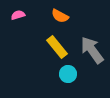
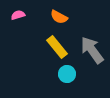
orange semicircle: moved 1 px left, 1 px down
cyan circle: moved 1 px left
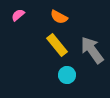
pink semicircle: rotated 24 degrees counterclockwise
yellow rectangle: moved 2 px up
cyan circle: moved 1 px down
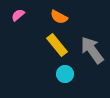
cyan circle: moved 2 px left, 1 px up
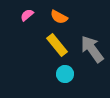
pink semicircle: moved 9 px right
gray arrow: moved 1 px up
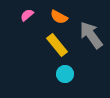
gray arrow: moved 1 px left, 14 px up
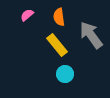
orange semicircle: rotated 54 degrees clockwise
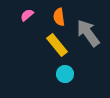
gray arrow: moved 3 px left, 2 px up
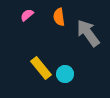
yellow rectangle: moved 16 px left, 23 px down
